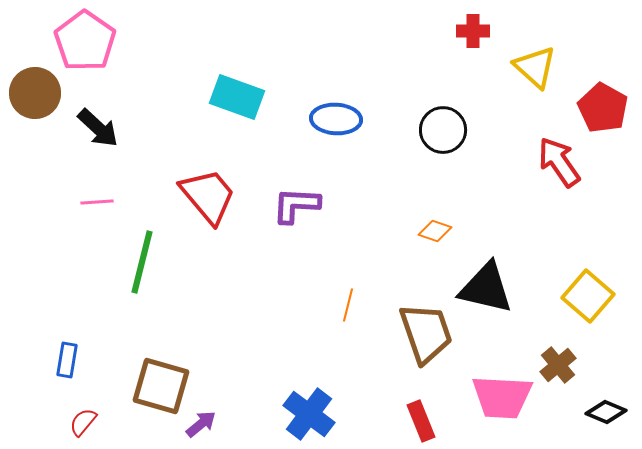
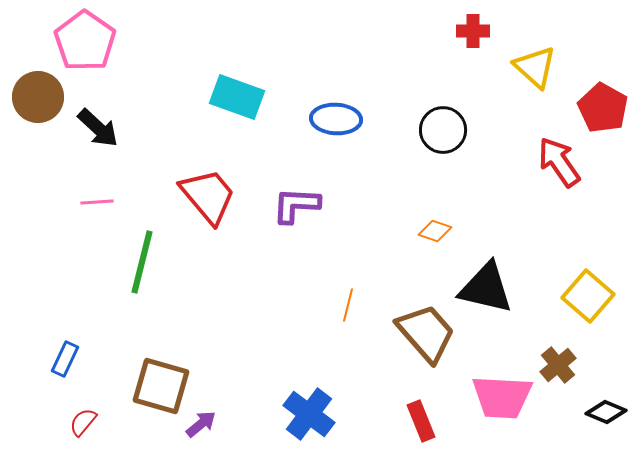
brown circle: moved 3 px right, 4 px down
brown trapezoid: rotated 22 degrees counterclockwise
blue rectangle: moved 2 px left, 1 px up; rotated 16 degrees clockwise
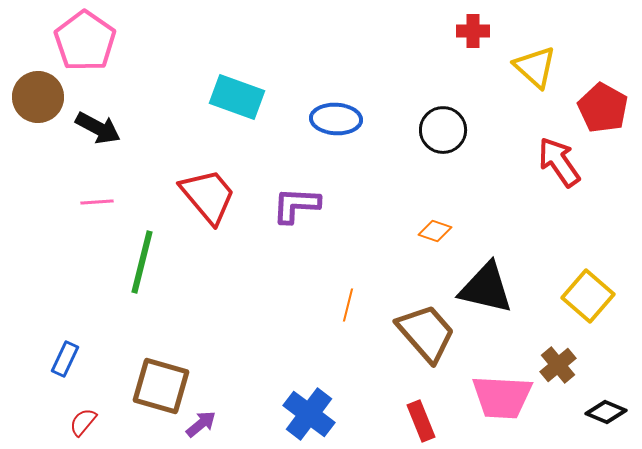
black arrow: rotated 15 degrees counterclockwise
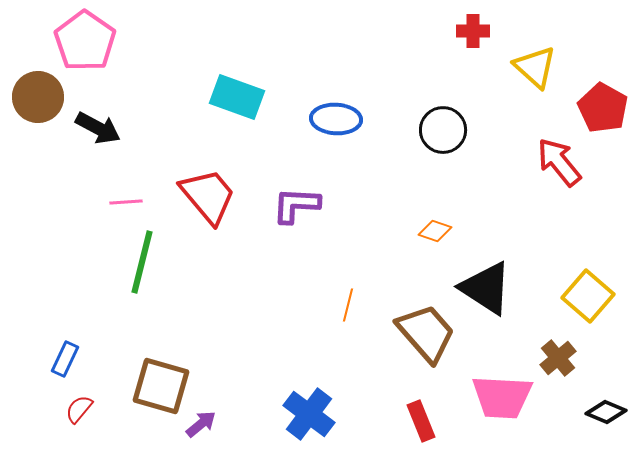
red arrow: rotated 4 degrees counterclockwise
pink line: moved 29 px right
black triangle: rotated 20 degrees clockwise
brown cross: moved 7 px up
red semicircle: moved 4 px left, 13 px up
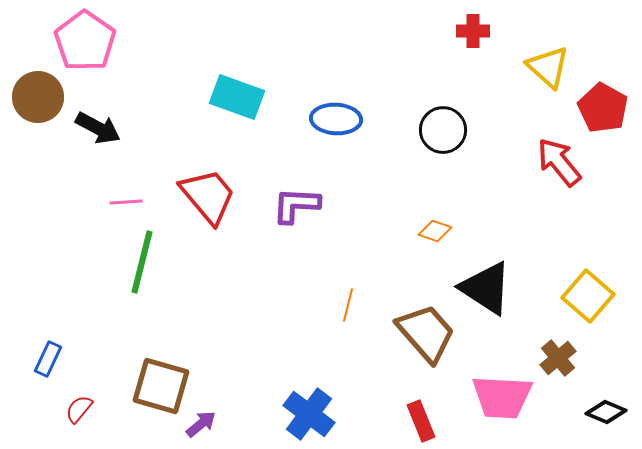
yellow triangle: moved 13 px right
blue rectangle: moved 17 px left
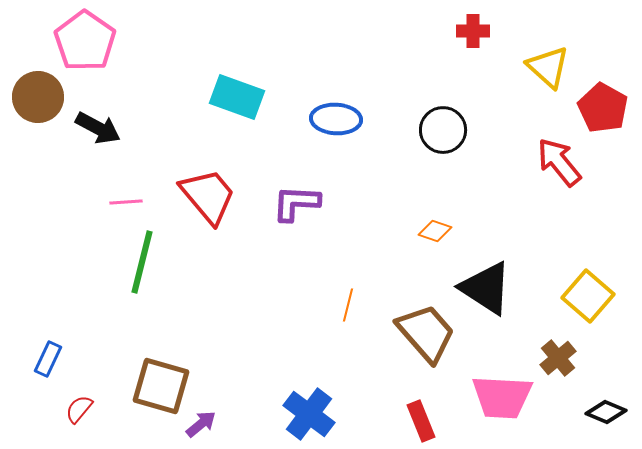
purple L-shape: moved 2 px up
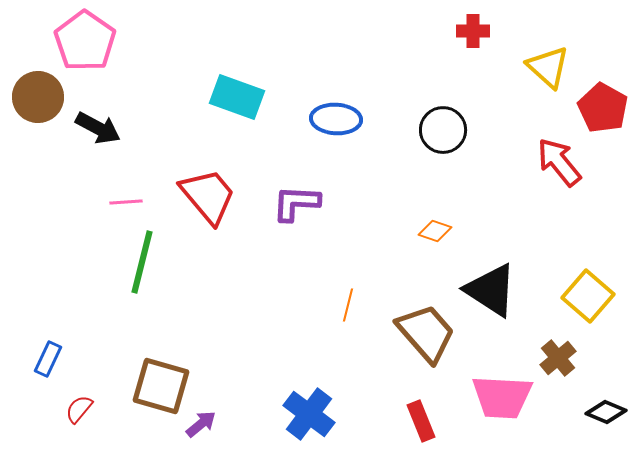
black triangle: moved 5 px right, 2 px down
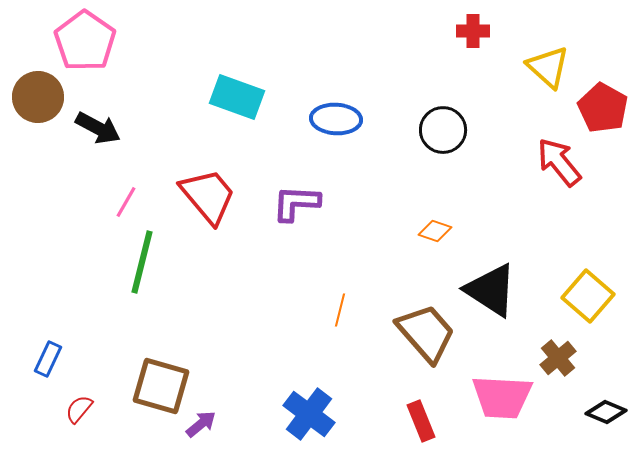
pink line: rotated 56 degrees counterclockwise
orange line: moved 8 px left, 5 px down
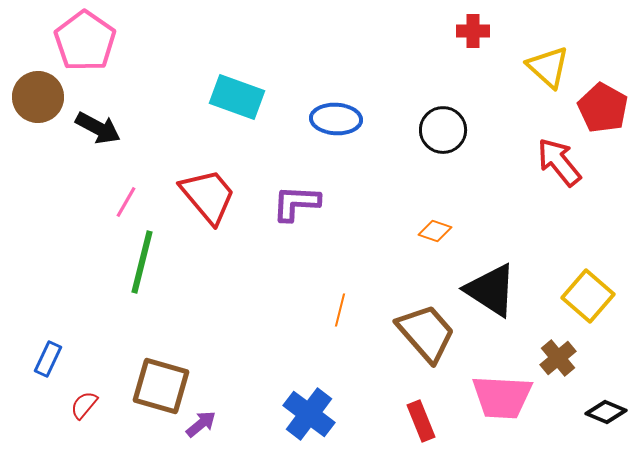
red semicircle: moved 5 px right, 4 px up
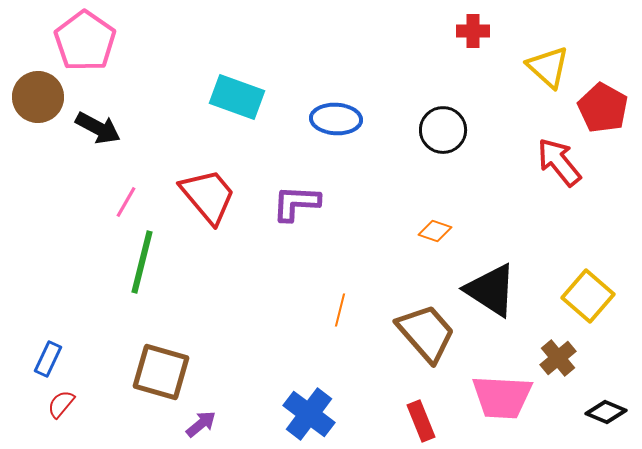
brown square: moved 14 px up
red semicircle: moved 23 px left, 1 px up
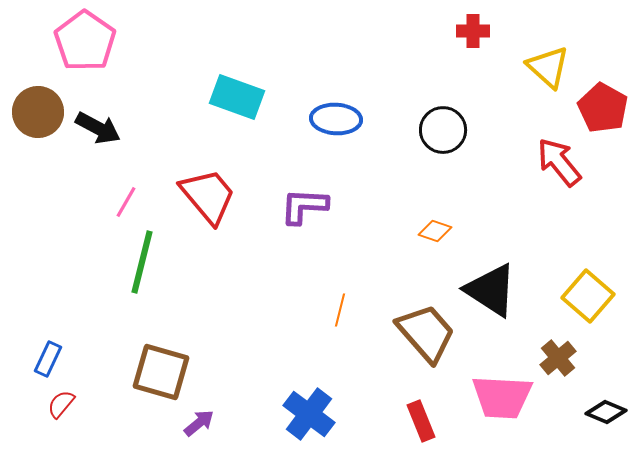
brown circle: moved 15 px down
purple L-shape: moved 8 px right, 3 px down
purple arrow: moved 2 px left, 1 px up
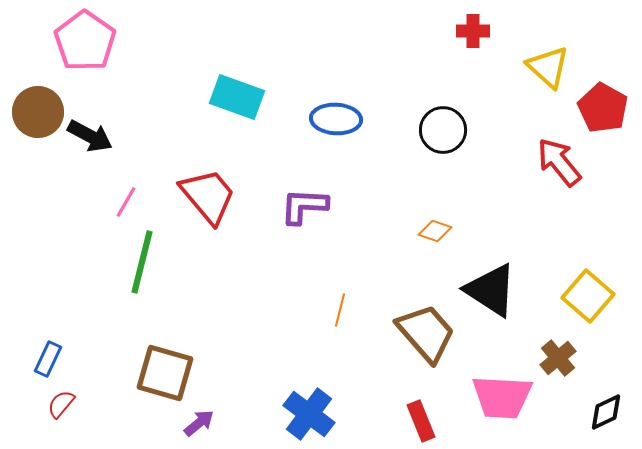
black arrow: moved 8 px left, 8 px down
brown square: moved 4 px right, 1 px down
black diamond: rotated 48 degrees counterclockwise
